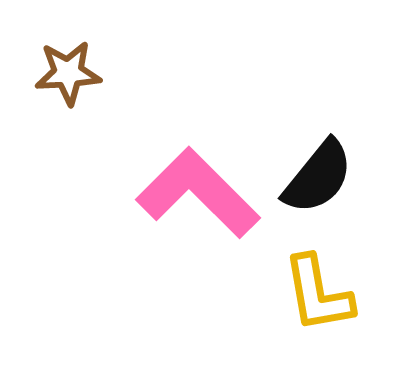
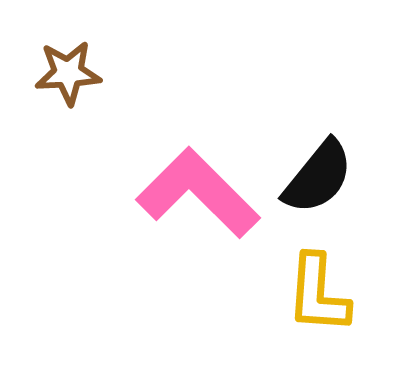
yellow L-shape: rotated 14 degrees clockwise
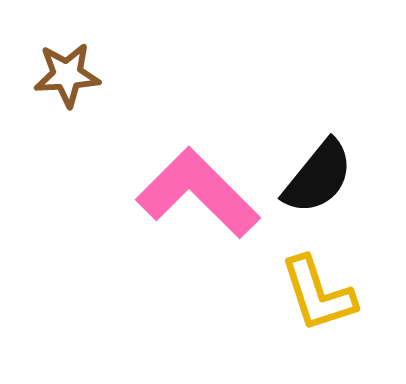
brown star: moved 1 px left, 2 px down
yellow L-shape: rotated 22 degrees counterclockwise
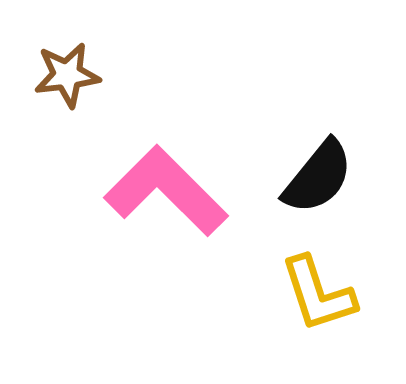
brown star: rotated 4 degrees counterclockwise
pink L-shape: moved 32 px left, 2 px up
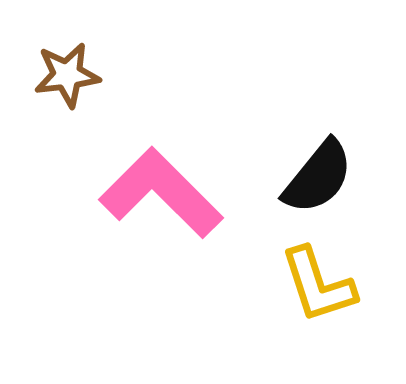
pink L-shape: moved 5 px left, 2 px down
yellow L-shape: moved 9 px up
